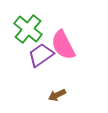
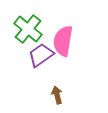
pink semicircle: moved 4 px up; rotated 36 degrees clockwise
brown arrow: rotated 102 degrees clockwise
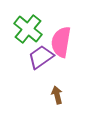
pink semicircle: moved 2 px left, 1 px down
purple trapezoid: moved 2 px down
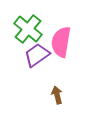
purple trapezoid: moved 4 px left, 2 px up
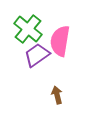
pink semicircle: moved 1 px left, 1 px up
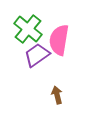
pink semicircle: moved 1 px left, 1 px up
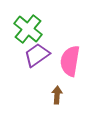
pink semicircle: moved 11 px right, 21 px down
brown arrow: rotated 18 degrees clockwise
